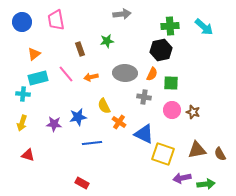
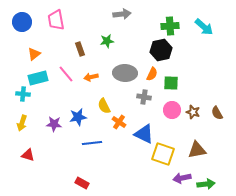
brown semicircle: moved 3 px left, 41 px up
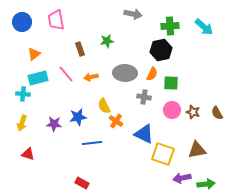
gray arrow: moved 11 px right; rotated 18 degrees clockwise
orange cross: moved 3 px left, 1 px up
red triangle: moved 1 px up
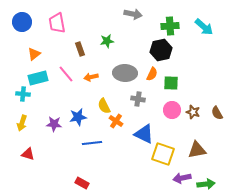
pink trapezoid: moved 1 px right, 3 px down
gray cross: moved 6 px left, 2 px down
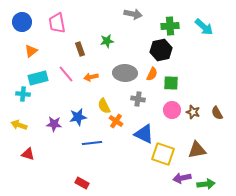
orange triangle: moved 3 px left, 3 px up
yellow arrow: moved 3 px left, 2 px down; rotated 91 degrees clockwise
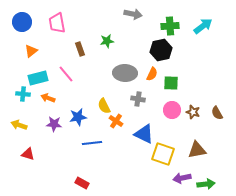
cyan arrow: moved 1 px left, 1 px up; rotated 78 degrees counterclockwise
orange arrow: moved 43 px left, 21 px down; rotated 32 degrees clockwise
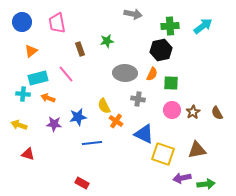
brown star: rotated 24 degrees clockwise
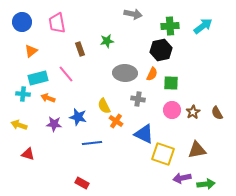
blue star: rotated 24 degrees clockwise
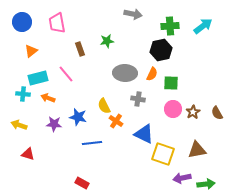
pink circle: moved 1 px right, 1 px up
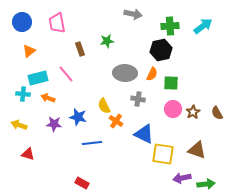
orange triangle: moved 2 px left
brown triangle: rotated 30 degrees clockwise
yellow square: rotated 10 degrees counterclockwise
